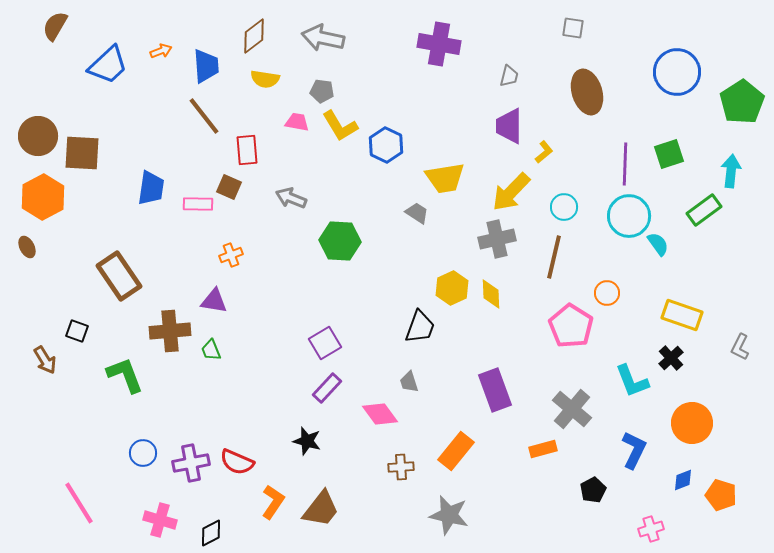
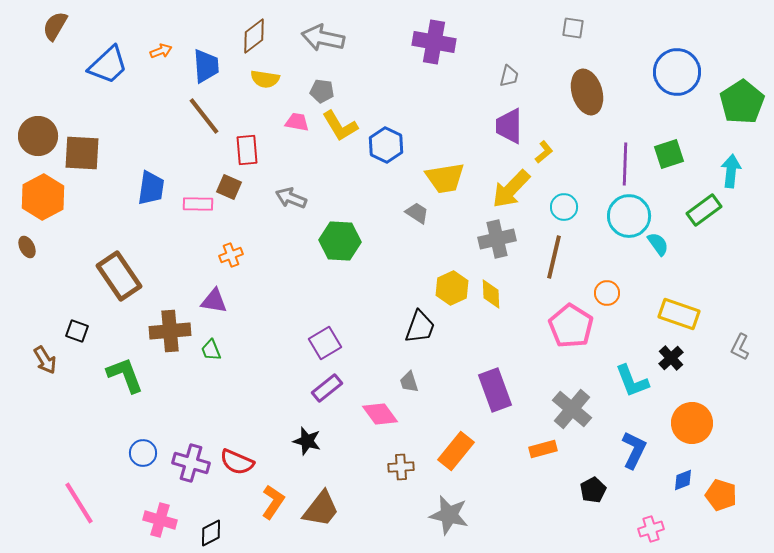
purple cross at (439, 44): moved 5 px left, 2 px up
yellow arrow at (511, 192): moved 3 px up
yellow rectangle at (682, 315): moved 3 px left, 1 px up
purple rectangle at (327, 388): rotated 8 degrees clockwise
purple cross at (191, 463): rotated 27 degrees clockwise
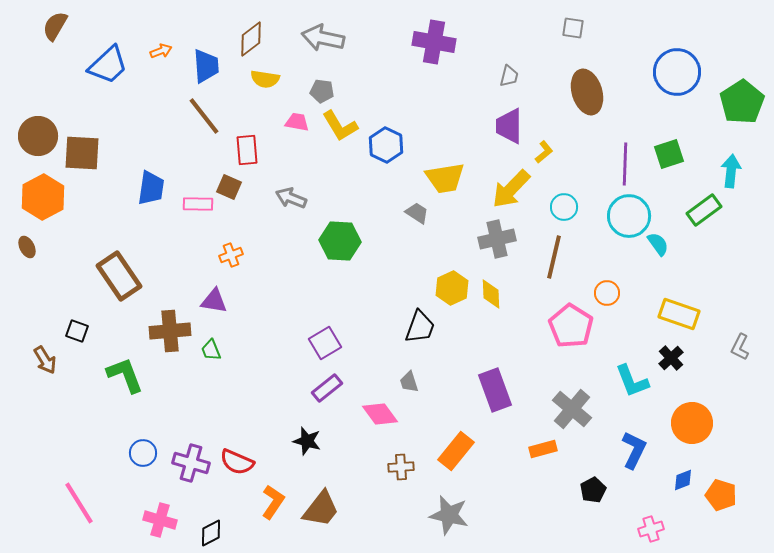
brown diamond at (254, 36): moved 3 px left, 3 px down
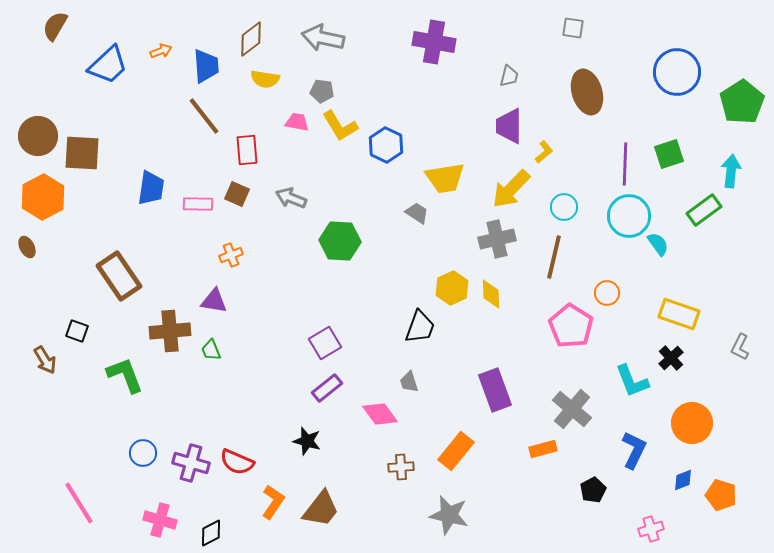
brown square at (229, 187): moved 8 px right, 7 px down
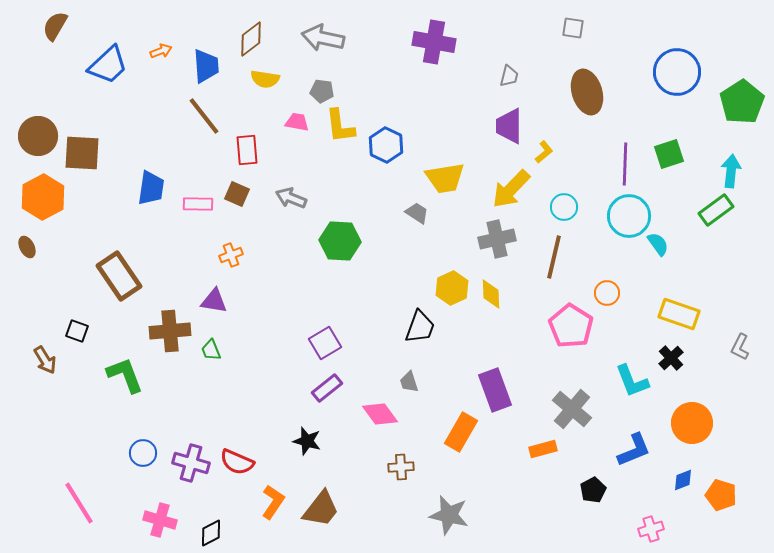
yellow L-shape at (340, 126): rotated 24 degrees clockwise
green rectangle at (704, 210): moved 12 px right
blue L-shape at (634, 450): rotated 42 degrees clockwise
orange rectangle at (456, 451): moved 5 px right, 19 px up; rotated 9 degrees counterclockwise
